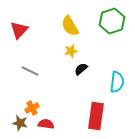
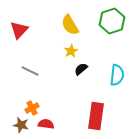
yellow semicircle: moved 1 px up
yellow star: rotated 16 degrees counterclockwise
cyan semicircle: moved 7 px up
brown star: moved 1 px right, 2 px down
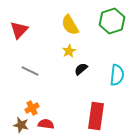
yellow star: moved 2 px left
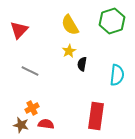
black semicircle: moved 1 px right, 5 px up; rotated 40 degrees counterclockwise
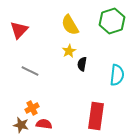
red semicircle: moved 2 px left
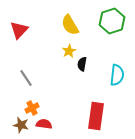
gray line: moved 4 px left, 7 px down; rotated 30 degrees clockwise
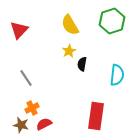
red semicircle: rotated 35 degrees counterclockwise
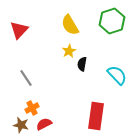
cyan semicircle: rotated 50 degrees counterclockwise
